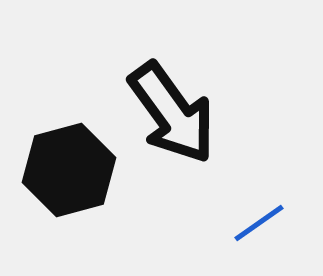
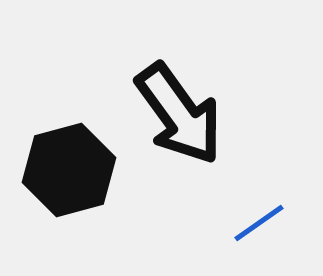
black arrow: moved 7 px right, 1 px down
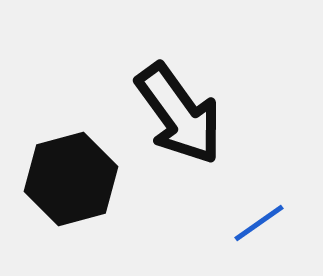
black hexagon: moved 2 px right, 9 px down
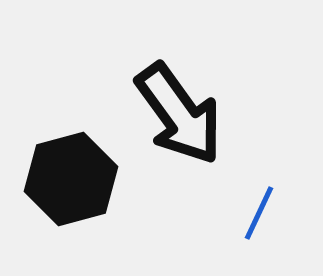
blue line: moved 10 px up; rotated 30 degrees counterclockwise
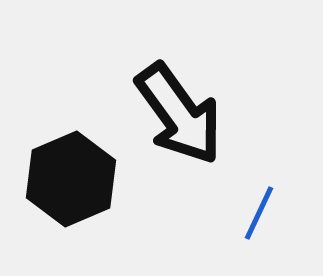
black hexagon: rotated 8 degrees counterclockwise
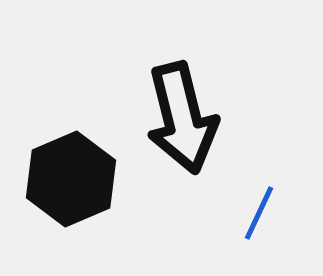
black arrow: moved 3 px right, 4 px down; rotated 22 degrees clockwise
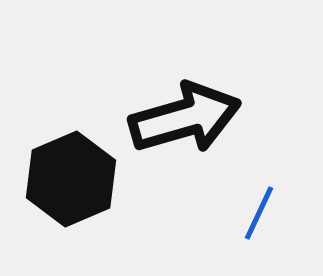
black arrow: moved 3 px right; rotated 92 degrees counterclockwise
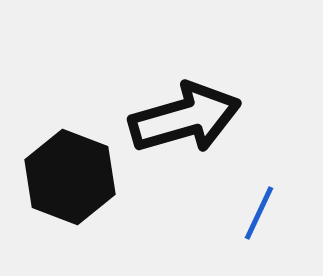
black hexagon: moved 1 px left, 2 px up; rotated 16 degrees counterclockwise
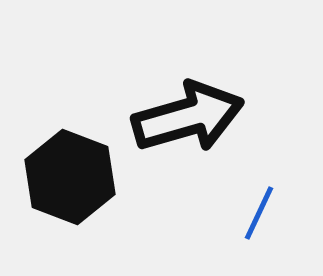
black arrow: moved 3 px right, 1 px up
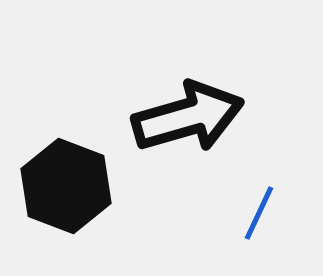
black hexagon: moved 4 px left, 9 px down
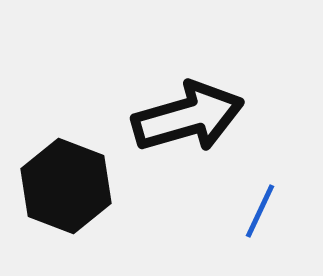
blue line: moved 1 px right, 2 px up
